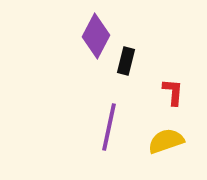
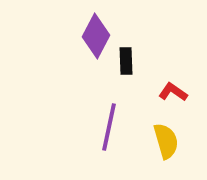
black rectangle: rotated 16 degrees counterclockwise
red L-shape: rotated 60 degrees counterclockwise
yellow semicircle: rotated 93 degrees clockwise
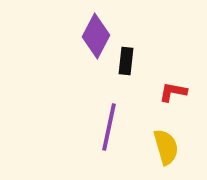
black rectangle: rotated 8 degrees clockwise
red L-shape: rotated 24 degrees counterclockwise
yellow semicircle: moved 6 px down
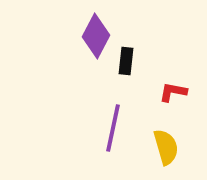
purple line: moved 4 px right, 1 px down
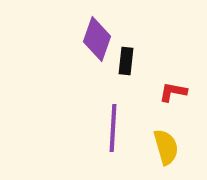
purple diamond: moved 1 px right, 3 px down; rotated 9 degrees counterclockwise
purple line: rotated 9 degrees counterclockwise
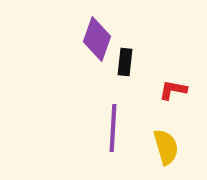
black rectangle: moved 1 px left, 1 px down
red L-shape: moved 2 px up
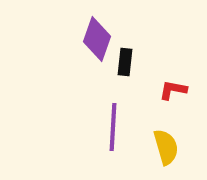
purple line: moved 1 px up
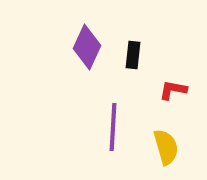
purple diamond: moved 10 px left, 8 px down; rotated 6 degrees clockwise
black rectangle: moved 8 px right, 7 px up
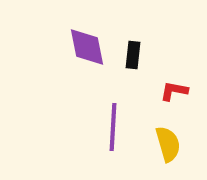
purple diamond: rotated 36 degrees counterclockwise
red L-shape: moved 1 px right, 1 px down
yellow semicircle: moved 2 px right, 3 px up
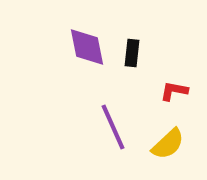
black rectangle: moved 1 px left, 2 px up
purple line: rotated 27 degrees counterclockwise
yellow semicircle: rotated 63 degrees clockwise
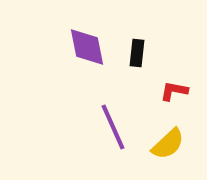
black rectangle: moved 5 px right
